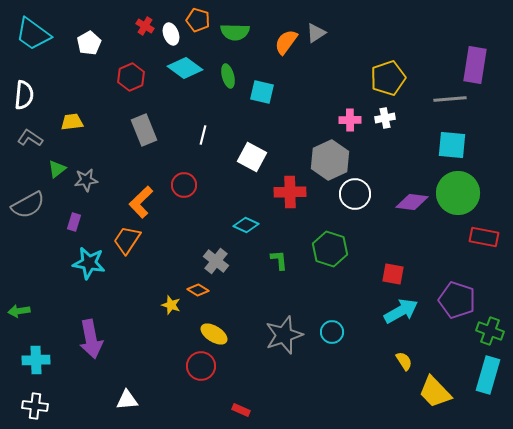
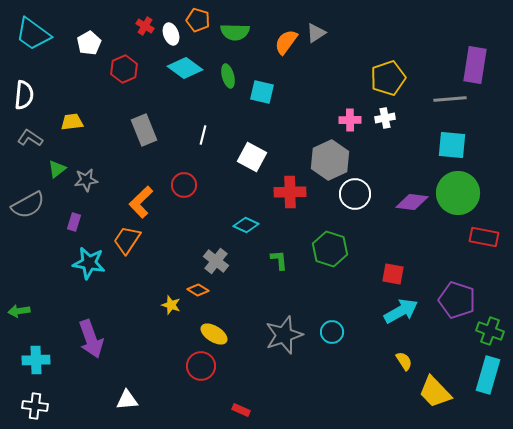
red hexagon at (131, 77): moved 7 px left, 8 px up
purple arrow at (91, 339): rotated 9 degrees counterclockwise
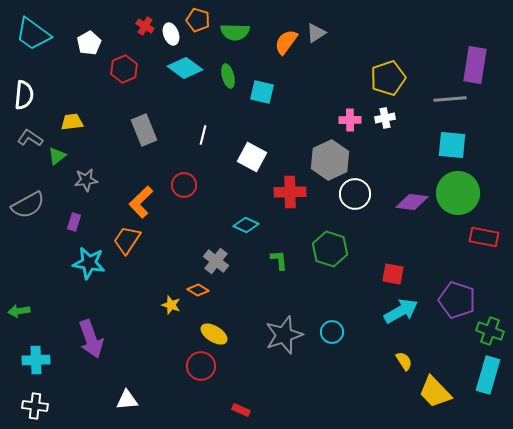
green triangle at (57, 169): moved 13 px up
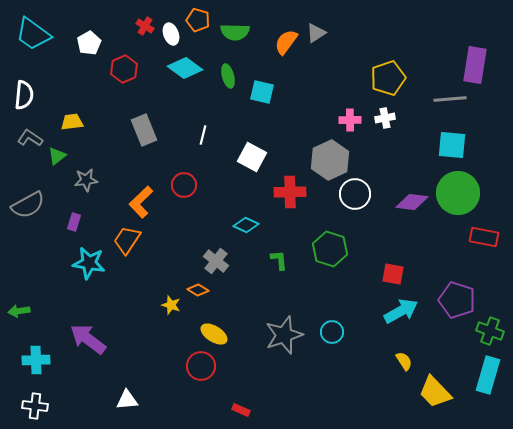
purple arrow at (91, 339): moved 3 px left; rotated 147 degrees clockwise
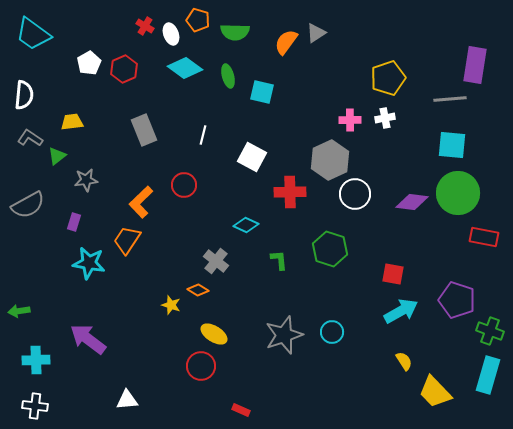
white pentagon at (89, 43): moved 20 px down
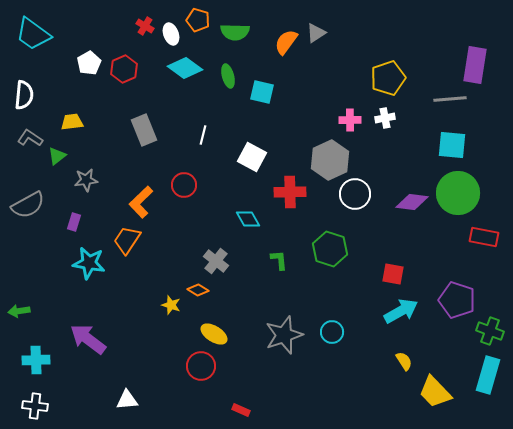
cyan diamond at (246, 225): moved 2 px right, 6 px up; rotated 35 degrees clockwise
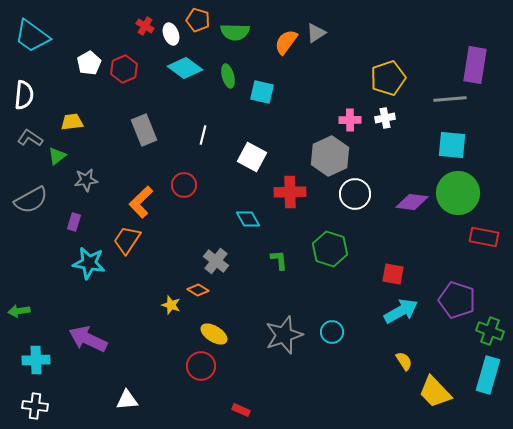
cyan trapezoid at (33, 34): moved 1 px left, 2 px down
gray hexagon at (330, 160): moved 4 px up
gray semicircle at (28, 205): moved 3 px right, 5 px up
purple arrow at (88, 339): rotated 12 degrees counterclockwise
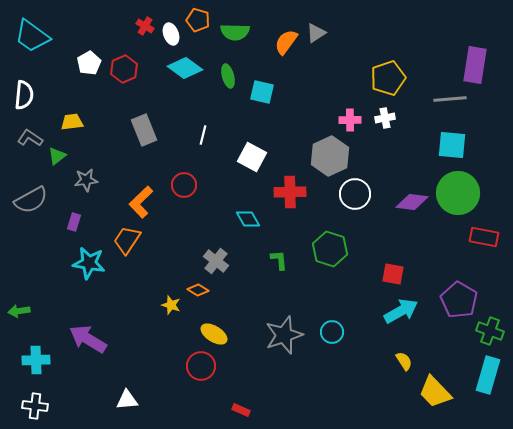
purple pentagon at (457, 300): moved 2 px right; rotated 12 degrees clockwise
purple arrow at (88, 339): rotated 6 degrees clockwise
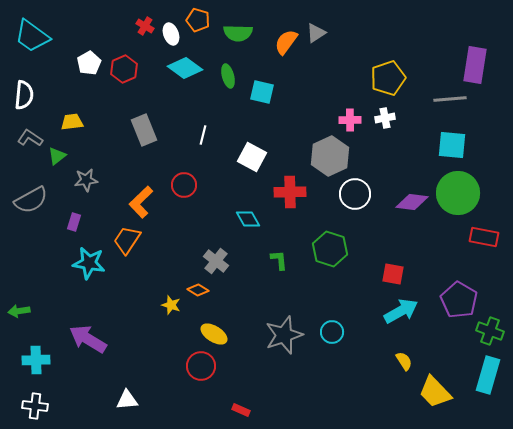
green semicircle at (235, 32): moved 3 px right, 1 px down
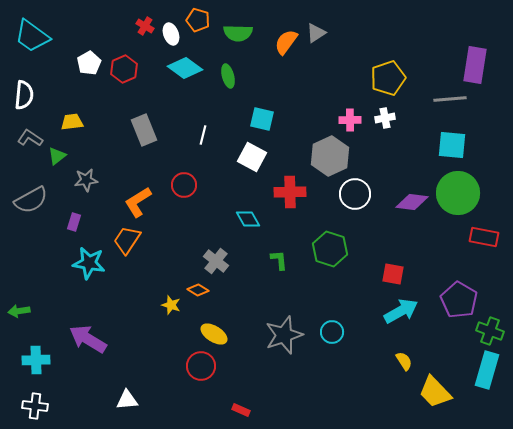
cyan square at (262, 92): moved 27 px down
orange L-shape at (141, 202): moved 3 px left; rotated 12 degrees clockwise
cyan rectangle at (488, 375): moved 1 px left, 5 px up
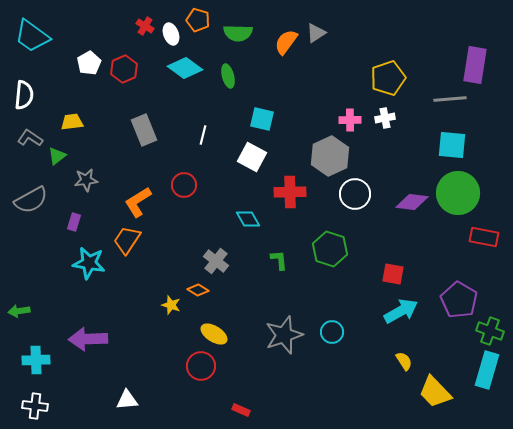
purple arrow at (88, 339): rotated 33 degrees counterclockwise
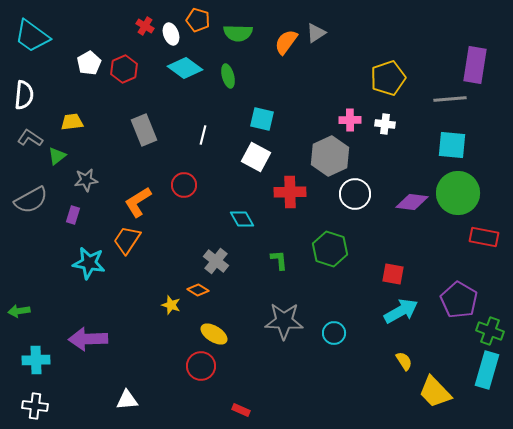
white cross at (385, 118): moved 6 px down; rotated 18 degrees clockwise
white square at (252, 157): moved 4 px right
cyan diamond at (248, 219): moved 6 px left
purple rectangle at (74, 222): moved 1 px left, 7 px up
cyan circle at (332, 332): moved 2 px right, 1 px down
gray star at (284, 335): moved 14 px up; rotated 21 degrees clockwise
